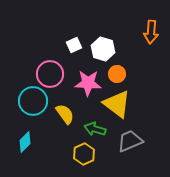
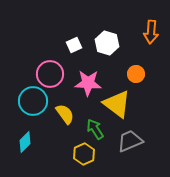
white hexagon: moved 4 px right, 6 px up
orange circle: moved 19 px right
green arrow: rotated 40 degrees clockwise
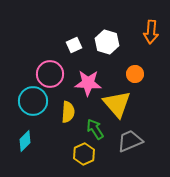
white hexagon: moved 1 px up
orange circle: moved 1 px left
yellow triangle: rotated 12 degrees clockwise
yellow semicircle: moved 3 px right, 2 px up; rotated 40 degrees clockwise
cyan diamond: moved 1 px up
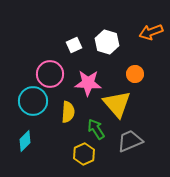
orange arrow: rotated 65 degrees clockwise
green arrow: moved 1 px right
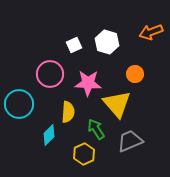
cyan circle: moved 14 px left, 3 px down
cyan diamond: moved 24 px right, 6 px up
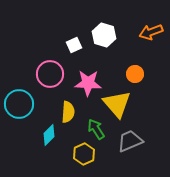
white hexagon: moved 3 px left, 7 px up
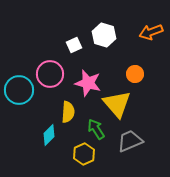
pink star: rotated 12 degrees clockwise
cyan circle: moved 14 px up
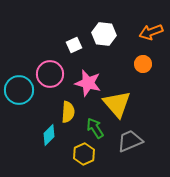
white hexagon: moved 1 px up; rotated 10 degrees counterclockwise
orange circle: moved 8 px right, 10 px up
green arrow: moved 1 px left, 1 px up
